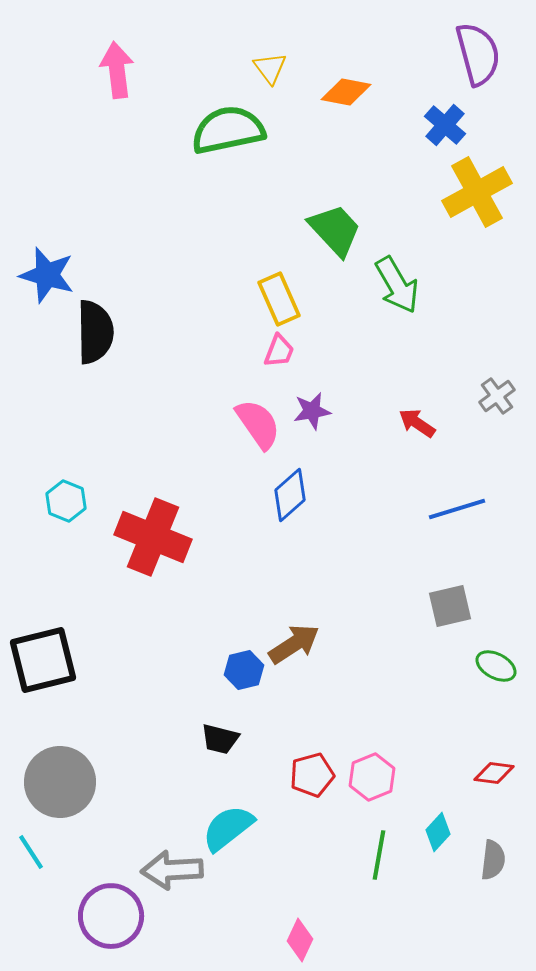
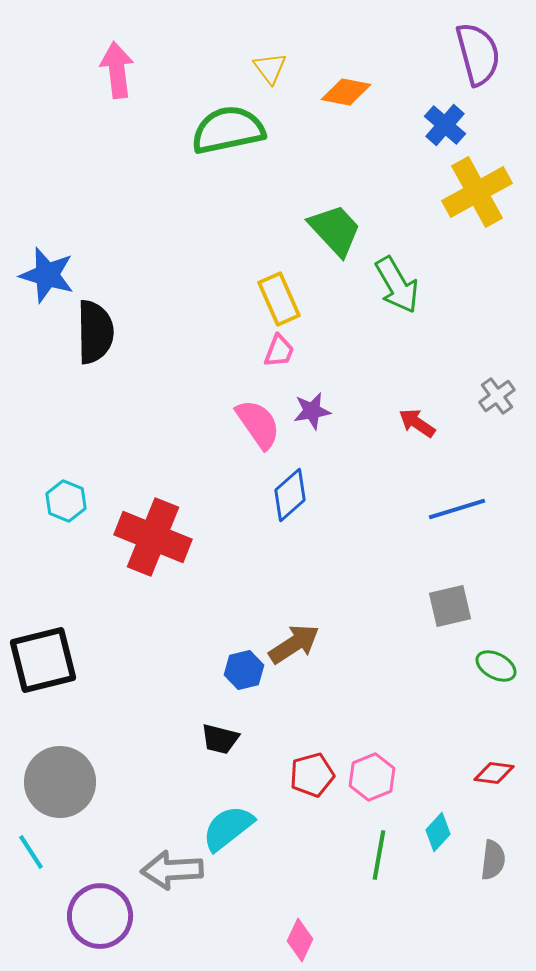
purple circle: moved 11 px left
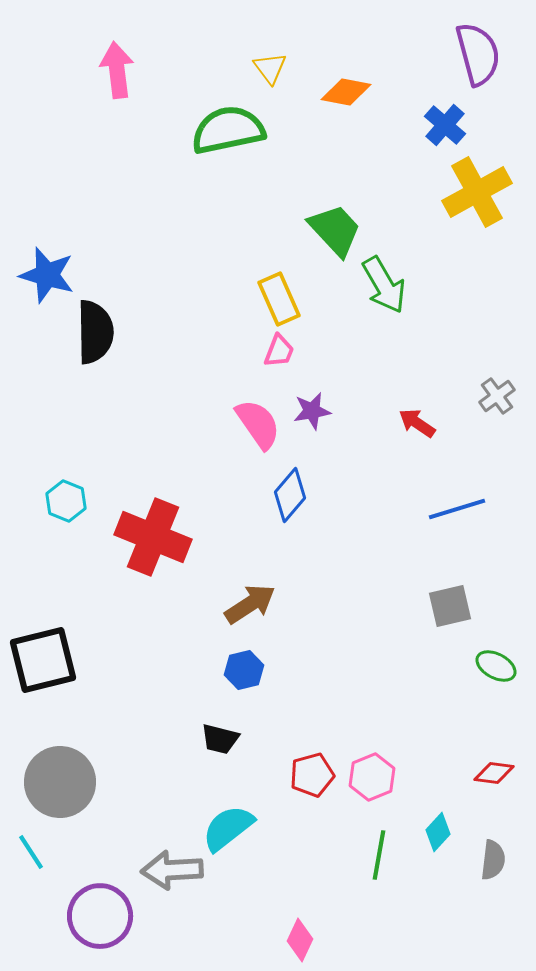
green arrow: moved 13 px left
blue diamond: rotated 8 degrees counterclockwise
brown arrow: moved 44 px left, 40 px up
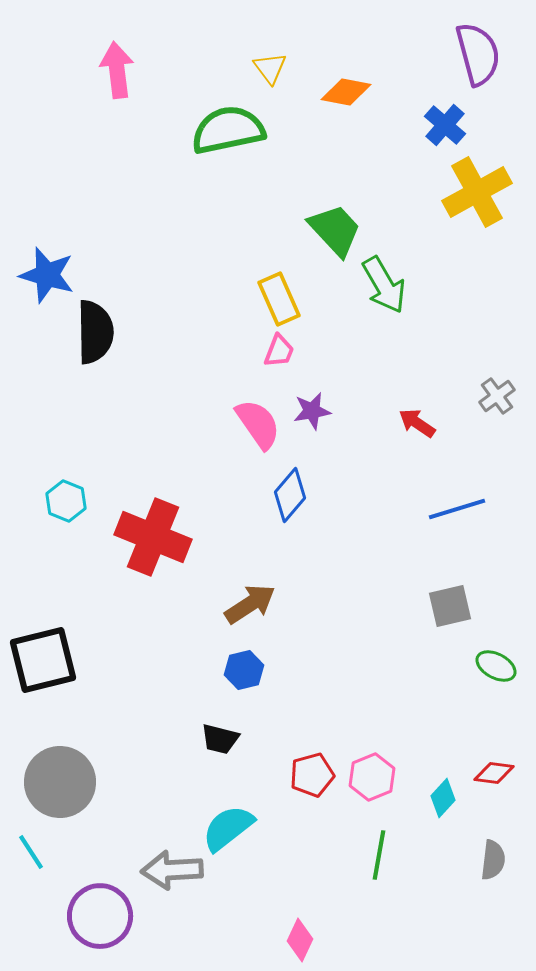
cyan diamond: moved 5 px right, 34 px up
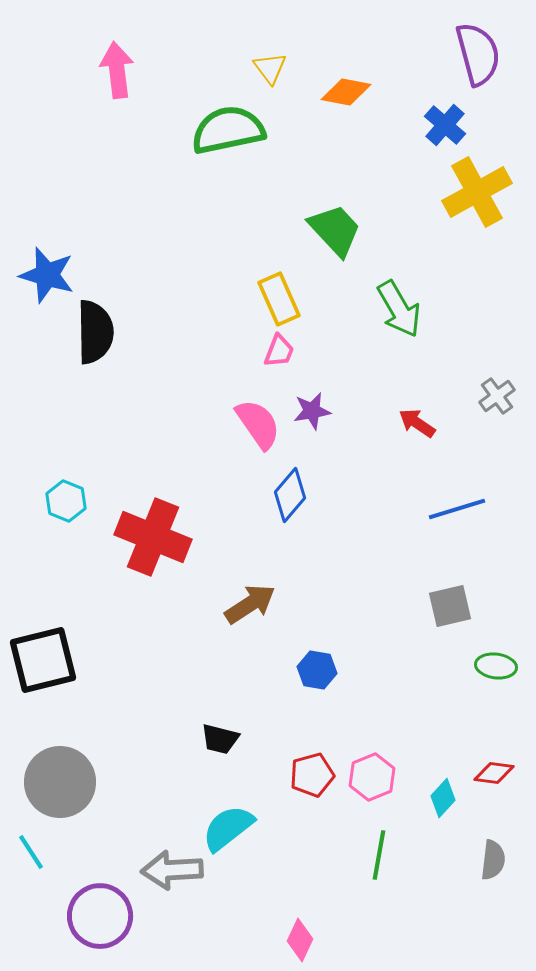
green arrow: moved 15 px right, 24 px down
green ellipse: rotated 21 degrees counterclockwise
blue hexagon: moved 73 px right; rotated 24 degrees clockwise
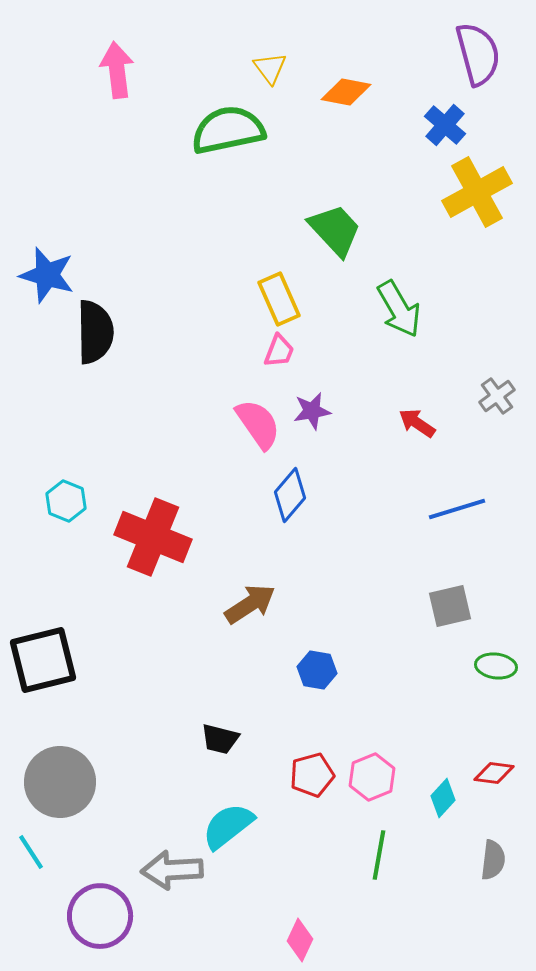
cyan semicircle: moved 2 px up
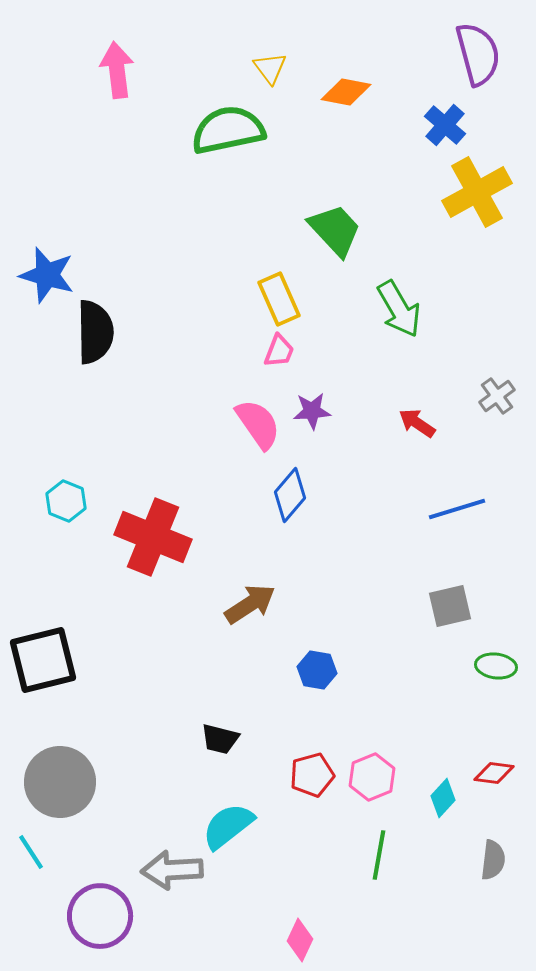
purple star: rotated 6 degrees clockwise
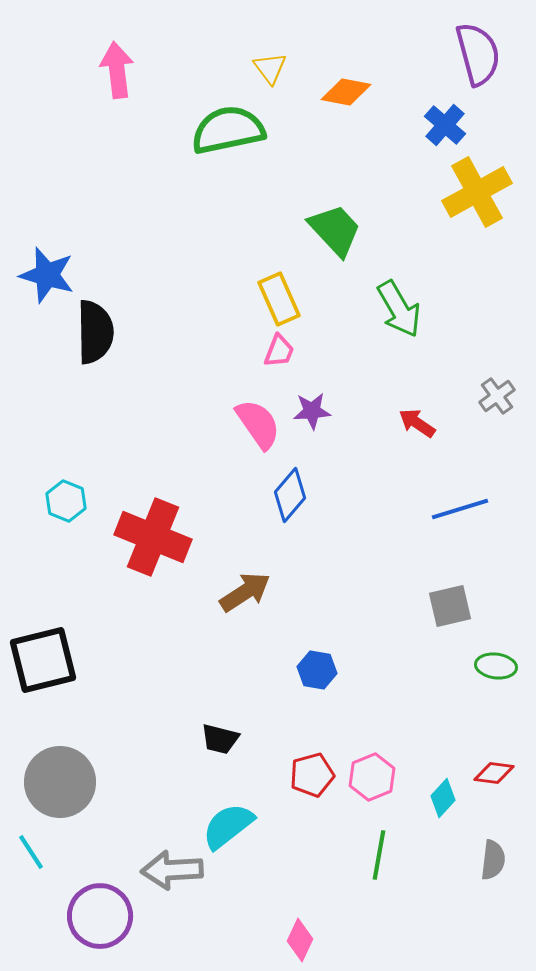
blue line: moved 3 px right
brown arrow: moved 5 px left, 12 px up
